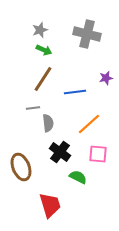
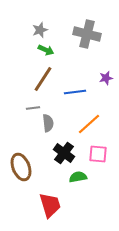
green arrow: moved 2 px right
black cross: moved 4 px right, 1 px down
green semicircle: rotated 36 degrees counterclockwise
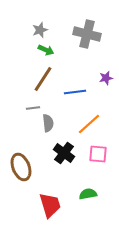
green semicircle: moved 10 px right, 17 px down
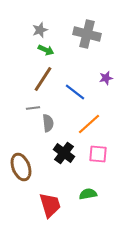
blue line: rotated 45 degrees clockwise
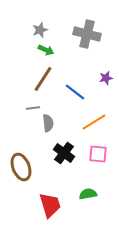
orange line: moved 5 px right, 2 px up; rotated 10 degrees clockwise
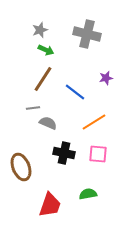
gray semicircle: rotated 60 degrees counterclockwise
black cross: rotated 25 degrees counterclockwise
red trapezoid: rotated 36 degrees clockwise
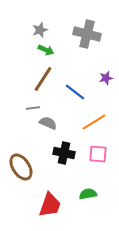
brown ellipse: rotated 12 degrees counterclockwise
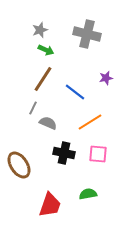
gray line: rotated 56 degrees counterclockwise
orange line: moved 4 px left
brown ellipse: moved 2 px left, 2 px up
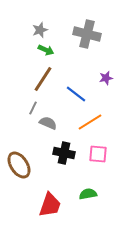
blue line: moved 1 px right, 2 px down
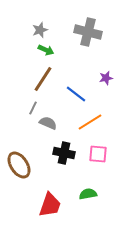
gray cross: moved 1 px right, 2 px up
